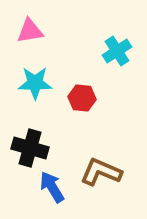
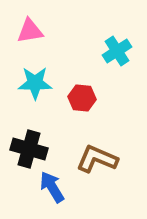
black cross: moved 1 px left, 1 px down
brown L-shape: moved 4 px left, 13 px up
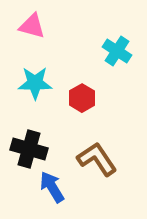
pink triangle: moved 2 px right, 5 px up; rotated 24 degrees clockwise
cyan cross: rotated 24 degrees counterclockwise
red hexagon: rotated 24 degrees clockwise
brown L-shape: rotated 33 degrees clockwise
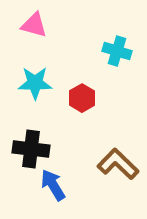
pink triangle: moved 2 px right, 1 px up
cyan cross: rotated 16 degrees counterclockwise
black cross: moved 2 px right; rotated 9 degrees counterclockwise
brown L-shape: moved 21 px right, 5 px down; rotated 12 degrees counterclockwise
blue arrow: moved 1 px right, 2 px up
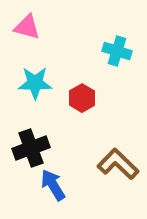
pink triangle: moved 7 px left, 2 px down
black cross: moved 1 px up; rotated 27 degrees counterclockwise
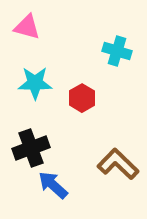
blue arrow: rotated 16 degrees counterclockwise
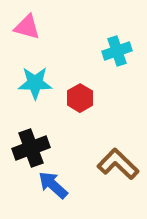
cyan cross: rotated 36 degrees counterclockwise
red hexagon: moved 2 px left
